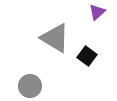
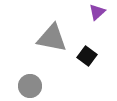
gray triangle: moved 3 px left; rotated 20 degrees counterclockwise
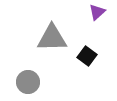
gray triangle: rotated 12 degrees counterclockwise
gray circle: moved 2 px left, 4 px up
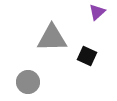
black square: rotated 12 degrees counterclockwise
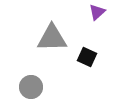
black square: moved 1 px down
gray circle: moved 3 px right, 5 px down
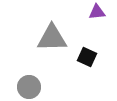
purple triangle: rotated 36 degrees clockwise
gray circle: moved 2 px left
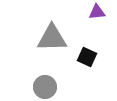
gray circle: moved 16 px right
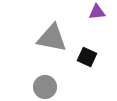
gray triangle: rotated 12 degrees clockwise
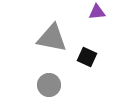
gray circle: moved 4 px right, 2 px up
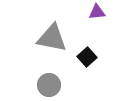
black square: rotated 24 degrees clockwise
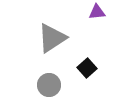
gray triangle: rotated 44 degrees counterclockwise
black square: moved 11 px down
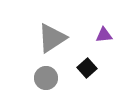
purple triangle: moved 7 px right, 23 px down
gray circle: moved 3 px left, 7 px up
